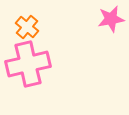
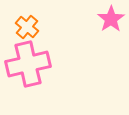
pink star: rotated 24 degrees counterclockwise
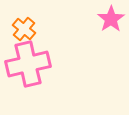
orange cross: moved 3 px left, 2 px down
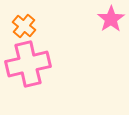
orange cross: moved 3 px up
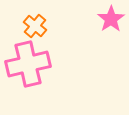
orange cross: moved 11 px right
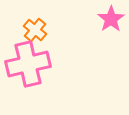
orange cross: moved 4 px down
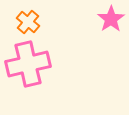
orange cross: moved 7 px left, 8 px up
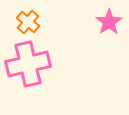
pink star: moved 2 px left, 3 px down
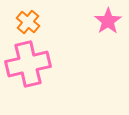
pink star: moved 1 px left, 1 px up
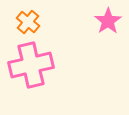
pink cross: moved 3 px right, 1 px down
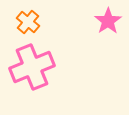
pink cross: moved 1 px right, 2 px down; rotated 9 degrees counterclockwise
